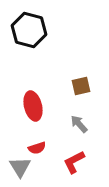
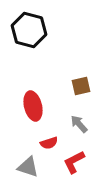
red semicircle: moved 12 px right, 5 px up
gray triangle: moved 8 px right; rotated 40 degrees counterclockwise
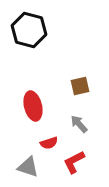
brown square: moved 1 px left
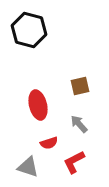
red ellipse: moved 5 px right, 1 px up
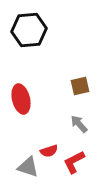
black hexagon: rotated 20 degrees counterclockwise
red ellipse: moved 17 px left, 6 px up
red semicircle: moved 8 px down
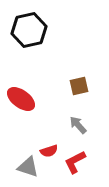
black hexagon: rotated 8 degrees counterclockwise
brown square: moved 1 px left
red ellipse: rotated 40 degrees counterclockwise
gray arrow: moved 1 px left, 1 px down
red L-shape: moved 1 px right
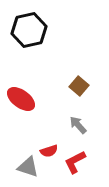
brown square: rotated 36 degrees counterclockwise
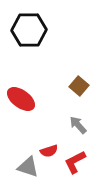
black hexagon: rotated 12 degrees clockwise
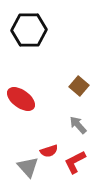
gray triangle: rotated 30 degrees clockwise
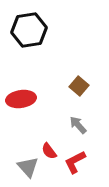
black hexagon: rotated 8 degrees counterclockwise
red ellipse: rotated 44 degrees counterclockwise
red semicircle: rotated 72 degrees clockwise
